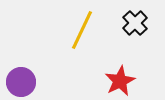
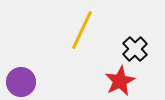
black cross: moved 26 px down
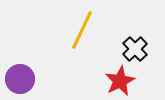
purple circle: moved 1 px left, 3 px up
